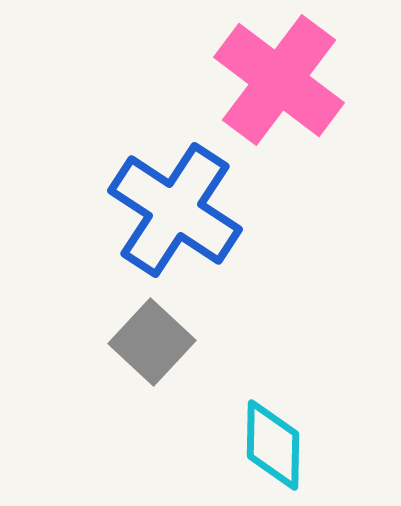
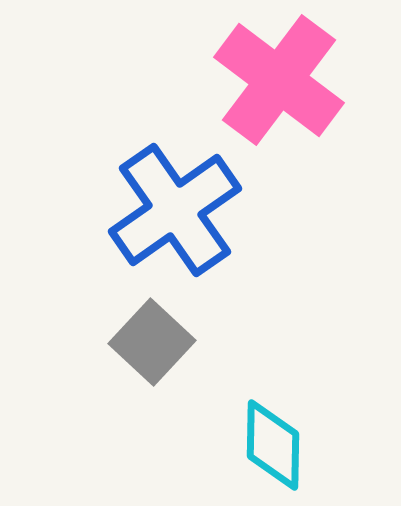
blue cross: rotated 22 degrees clockwise
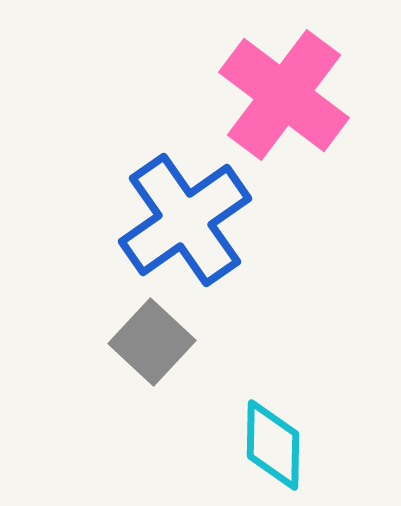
pink cross: moved 5 px right, 15 px down
blue cross: moved 10 px right, 10 px down
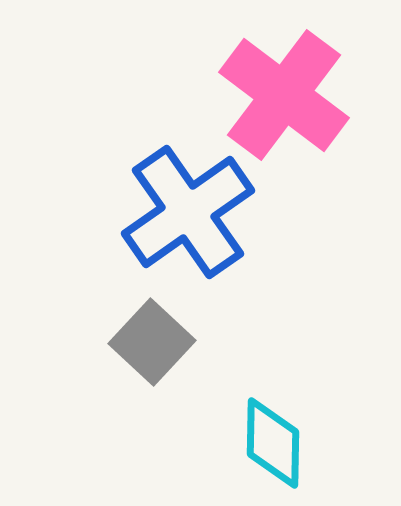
blue cross: moved 3 px right, 8 px up
cyan diamond: moved 2 px up
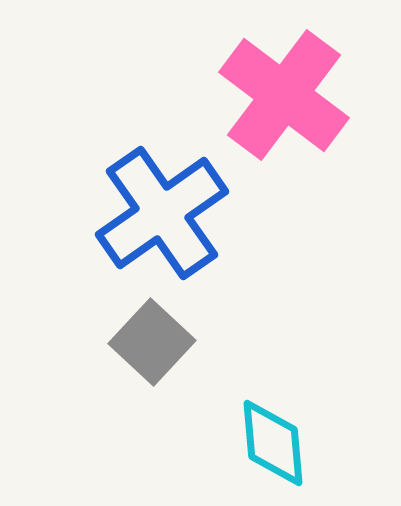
blue cross: moved 26 px left, 1 px down
cyan diamond: rotated 6 degrees counterclockwise
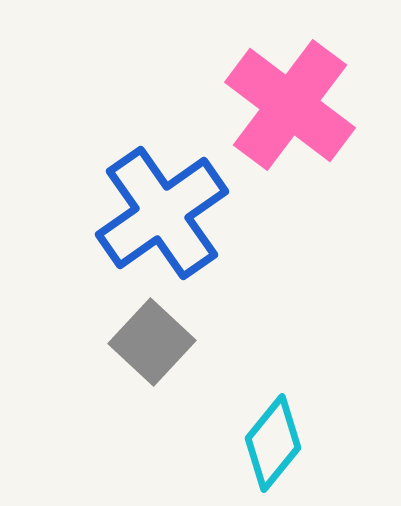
pink cross: moved 6 px right, 10 px down
cyan diamond: rotated 44 degrees clockwise
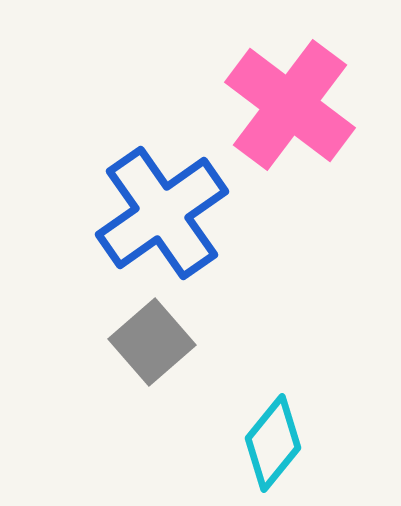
gray square: rotated 6 degrees clockwise
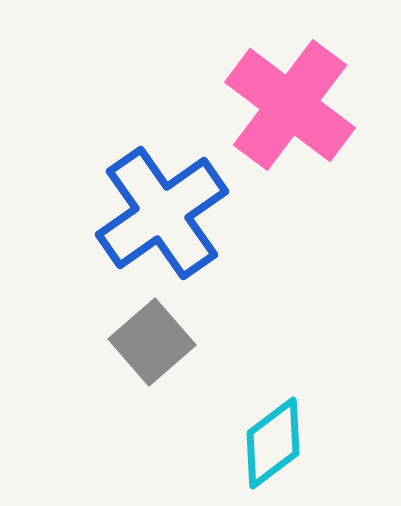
cyan diamond: rotated 14 degrees clockwise
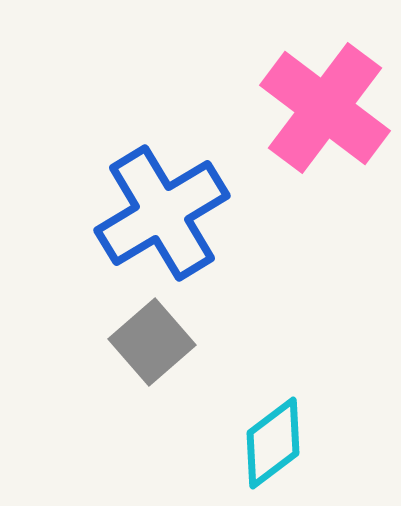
pink cross: moved 35 px right, 3 px down
blue cross: rotated 4 degrees clockwise
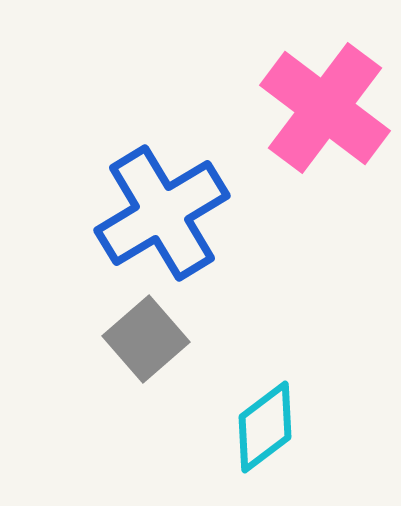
gray square: moved 6 px left, 3 px up
cyan diamond: moved 8 px left, 16 px up
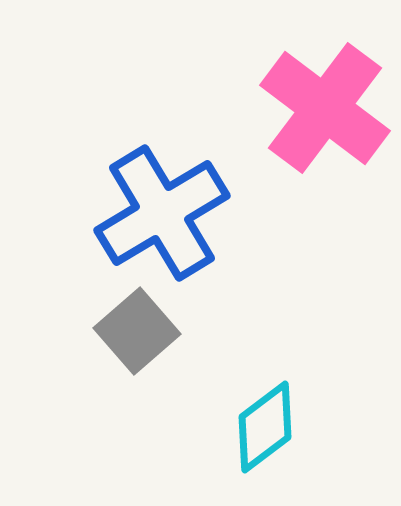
gray square: moved 9 px left, 8 px up
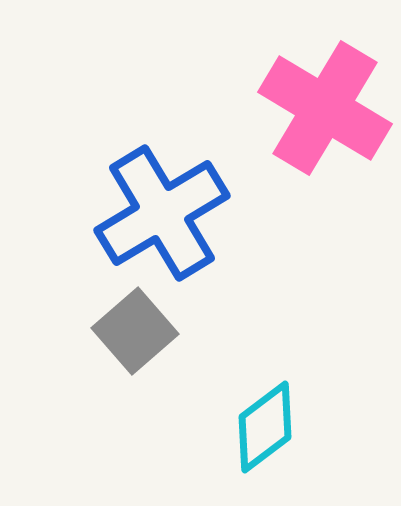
pink cross: rotated 6 degrees counterclockwise
gray square: moved 2 px left
